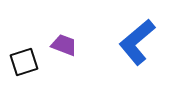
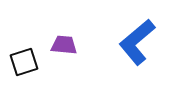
purple trapezoid: rotated 16 degrees counterclockwise
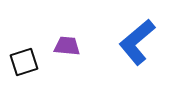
purple trapezoid: moved 3 px right, 1 px down
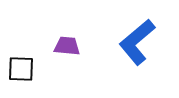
black square: moved 3 px left, 7 px down; rotated 20 degrees clockwise
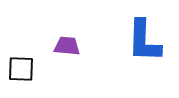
blue L-shape: moved 7 px right, 1 px up; rotated 48 degrees counterclockwise
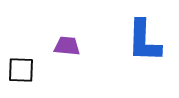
black square: moved 1 px down
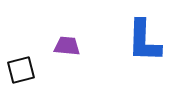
black square: rotated 16 degrees counterclockwise
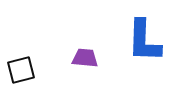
purple trapezoid: moved 18 px right, 12 px down
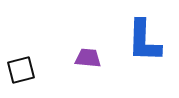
purple trapezoid: moved 3 px right
